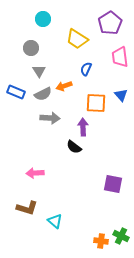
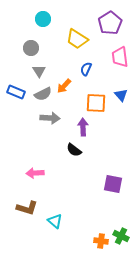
orange arrow: rotated 28 degrees counterclockwise
black semicircle: moved 3 px down
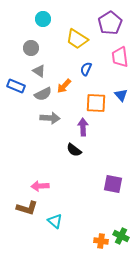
gray triangle: rotated 24 degrees counterclockwise
blue rectangle: moved 6 px up
pink arrow: moved 5 px right, 13 px down
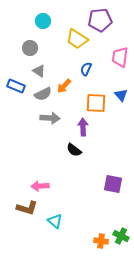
cyan circle: moved 2 px down
purple pentagon: moved 10 px left, 3 px up; rotated 25 degrees clockwise
gray circle: moved 1 px left
pink trapezoid: rotated 15 degrees clockwise
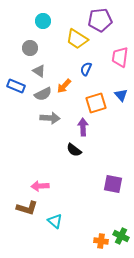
orange square: rotated 20 degrees counterclockwise
